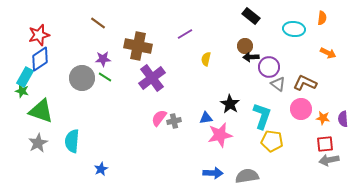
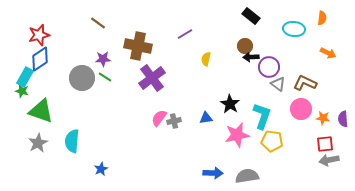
pink star: moved 17 px right
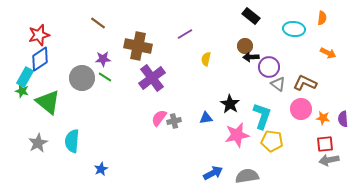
green triangle: moved 7 px right, 9 px up; rotated 20 degrees clockwise
blue arrow: rotated 30 degrees counterclockwise
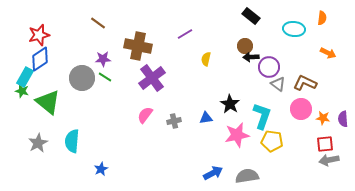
pink semicircle: moved 14 px left, 3 px up
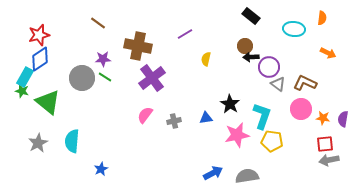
purple semicircle: rotated 14 degrees clockwise
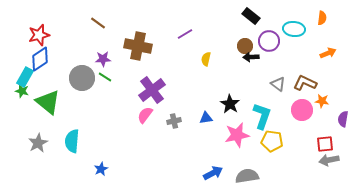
orange arrow: rotated 49 degrees counterclockwise
purple circle: moved 26 px up
purple cross: moved 12 px down
pink circle: moved 1 px right, 1 px down
orange star: moved 1 px left, 17 px up
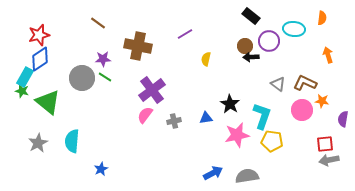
orange arrow: moved 2 px down; rotated 84 degrees counterclockwise
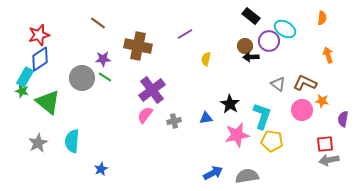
cyan ellipse: moved 9 px left; rotated 25 degrees clockwise
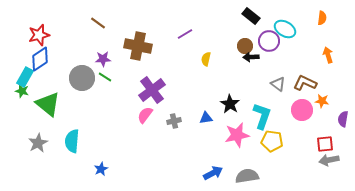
green triangle: moved 2 px down
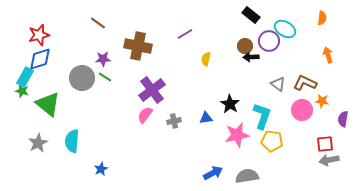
black rectangle: moved 1 px up
blue diamond: rotated 15 degrees clockwise
